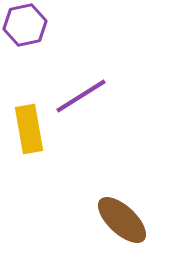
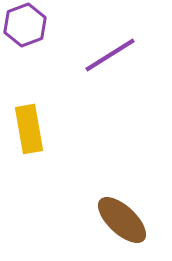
purple hexagon: rotated 9 degrees counterclockwise
purple line: moved 29 px right, 41 px up
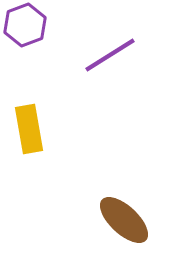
brown ellipse: moved 2 px right
